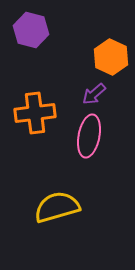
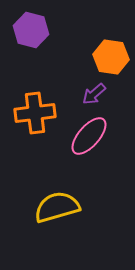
orange hexagon: rotated 16 degrees counterclockwise
pink ellipse: rotated 30 degrees clockwise
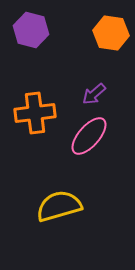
orange hexagon: moved 24 px up
yellow semicircle: moved 2 px right, 1 px up
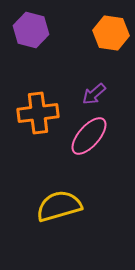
orange cross: moved 3 px right
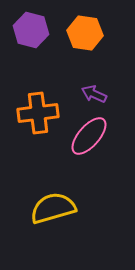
orange hexagon: moved 26 px left
purple arrow: rotated 65 degrees clockwise
yellow semicircle: moved 6 px left, 2 px down
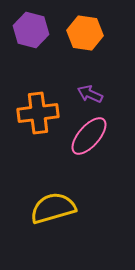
purple arrow: moved 4 px left
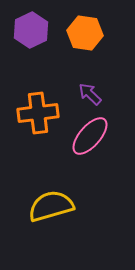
purple hexagon: rotated 20 degrees clockwise
purple arrow: rotated 20 degrees clockwise
pink ellipse: moved 1 px right
yellow semicircle: moved 2 px left, 2 px up
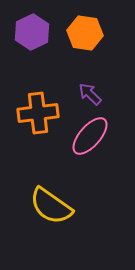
purple hexagon: moved 1 px right, 2 px down
yellow semicircle: rotated 129 degrees counterclockwise
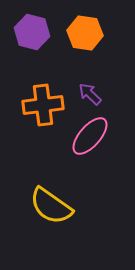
purple hexagon: rotated 20 degrees counterclockwise
orange cross: moved 5 px right, 8 px up
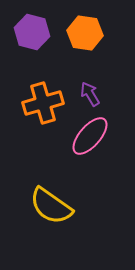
purple arrow: rotated 15 degrees clockwise
orange cross: moved 2 px up; rotated 9 degrees counterclockwise
